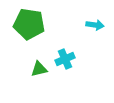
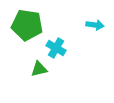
green pentagon: moved 2 px left, 1 px down
cyan cross: moved 9 px left, 11 px up; rotated 36 degrees counterclockwise
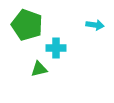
green pentagon: rotated 12 degrees clockwise
cyan cross: rotated 30 degrees counterclockwise
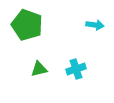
cyan cross: moved 20 px right, 21 px down; rotated 18 degrees counterclockwise
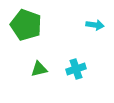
green pentagon: moved 1 px left
